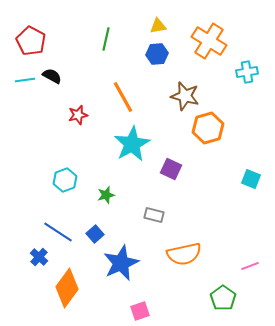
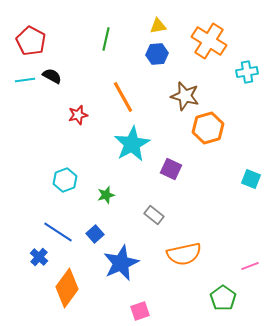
gray rectangle: rotated 24 degrees clockwise
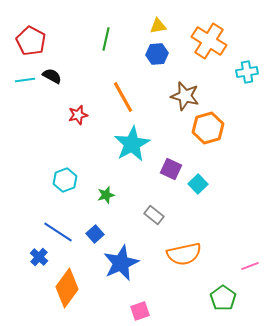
cyan square: moved 53 px left, 5 px down; rotated 24 degrees clockwise
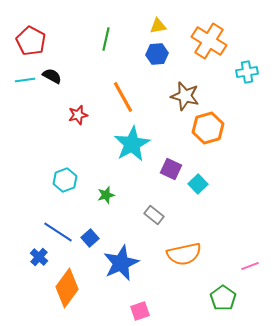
blue square: moved 5 px left, 4 px down
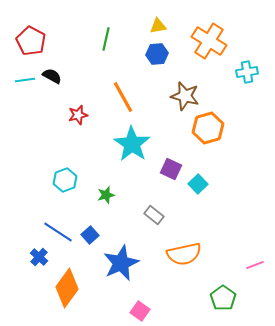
cyan star: rotated 9 degrees counterclockwise
blue square: moved 3 px up
pink line: moved 5 px right, 1 px up
pink square: rotated 36 degrees counterclockwise
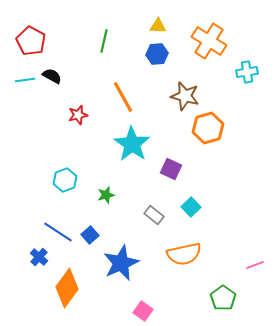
yellow triangle: rotated 12 degrees clockwise
green line: moved 2 px left, 2 px down
cyan square: moved 7 px left, 23 px down
pink square: moved 3 px right
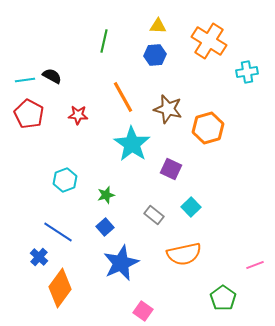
red pentagon: moved 2 px left, 73 px down
blue hexagon: moved 2 px left, 1 px down
brown star: moved 17 px left, 13 px down
red star: rotated 18 degrees clockwise
blue square: moved 15 px right, 8 px up
orange diamond: moved 7 px left
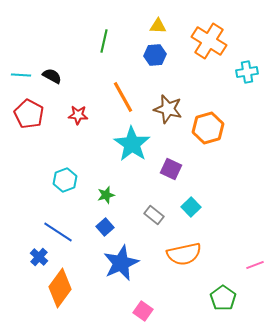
cyan line: moved 4 px left, 5 px up; rotated 12 degrees clockwise
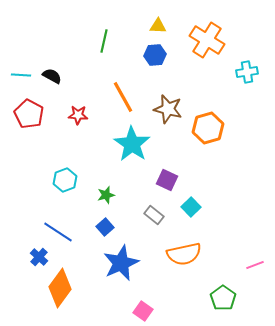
orange cross: moved 2 px left, 1 px up
purple square: moved 4 px left, 11 px down
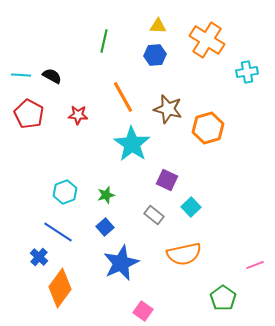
cyan hexagon: moved 12 px down
